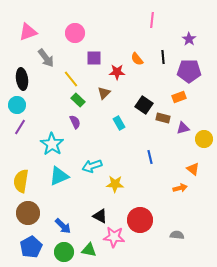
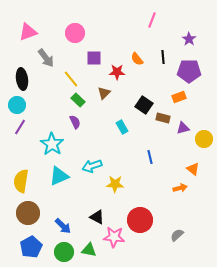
pink line: rotated 14 degrees clockwise
cyan rectangle: moved 3 px right, 4 px down
black triangle: moved 3 px left, 1 px down
gray semicircle: rotated 48 degrees counterclockwise
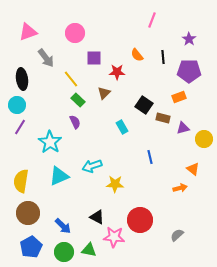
orange semicircle: moved 4 px up
cyan star: moved 2 px left, 2 px up
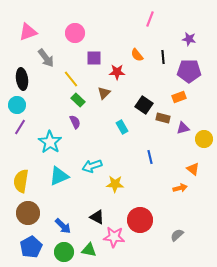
pink line: moved 2 px left, 1 px up
purple star: rotated 24 degrees counterclockwise
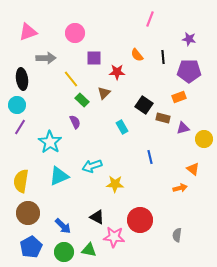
gray arrow: rotated 54 degrees counterclockwise
green rectangle: moved 4 px right
gray semicircle: rotated 40 degrees counterclockwise
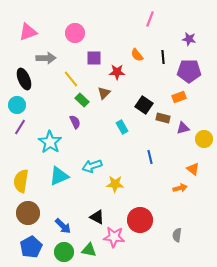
black ellipse: moved 2 px right; rotated 15 degrees counterclockwise
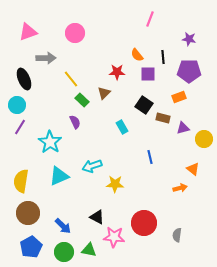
purple square: moved 54 px right, 16 px down
red circle: moved 4 px right, 3 px down
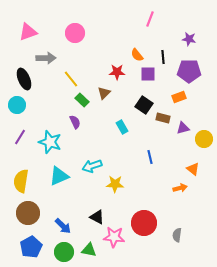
purple line: moved 10 px down
cyan star: rotated 15 degrees counterclockwise
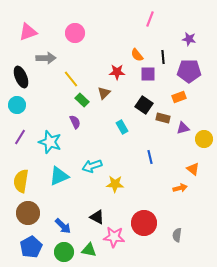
black ellipse: moved 3 px left, 2 px up
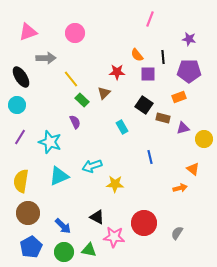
black ellipse: rotated 10 degrees counterclockwise
gray semicircle: moved 2 px up; rotated 24 degrees clockwise
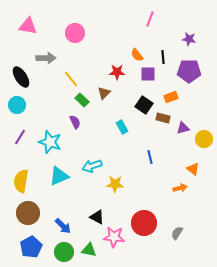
pink triangle: moved 6 px up; rotated 30 degrees clockwise
orange rectangle: moved 8 px left
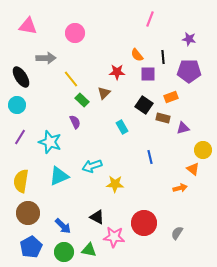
yellow circle: moved 1 px left, 11 px down
